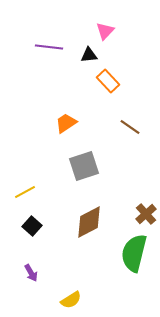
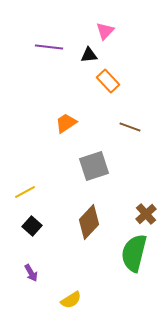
brown line: rotated 15 degrees counterclockwise
gray square: moved 10 px right
brown diamond: rotated 20 degrees counterclockwise
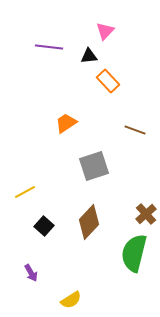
black triangle: moved 1 px down
brown line: moved 5 px right, 3 px down
black square: moved 12 px right
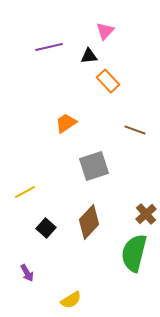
purple line: rotated 20 degrees counterclockwise
black square: moved 2 px right, 2 px down
purple arrow: moved 4 px left
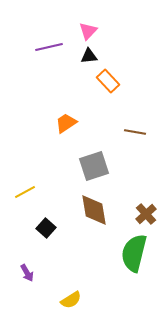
pink triangle: moved 17 px left
brown line: moved 2 px down; rotated 10 degrees counterclockwise
brown diamond: moved 5 px right, 12 px up; rotated 52 degrees counterclockwise
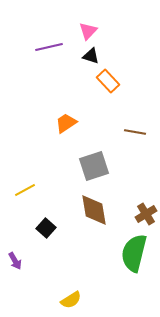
black triangle: moved 2 px right; rotated 24 degrees clockwise
yellow line: moved 2 px up
brown cross: rotated 10 degrees clockwise
purple arrow: moved 12 px left, 12 px up
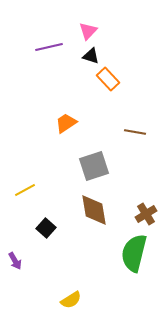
orange rectangle: moved 2 px up
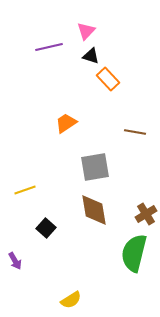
pink triangle: moved 2 px left
gray square: moved 1 px right, 1 px down; rotated 8 degrees clockwise
yellow line: rotated 10 degrees clockwise
